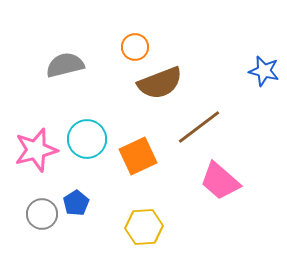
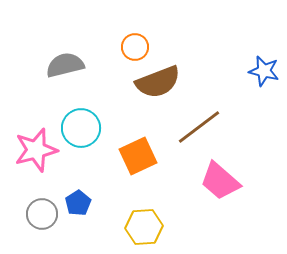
brown semicircle: moved 2 px left, 1 px up
cyan circle: moved 6 px left, 11 px up
blue pentagon: moved 2 px right
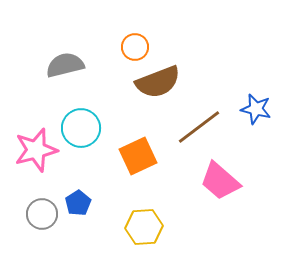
blue star: moved 8 px left, 38 px down
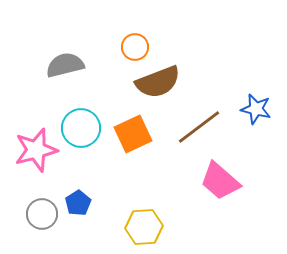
orange square: moved 5 px left, 22 px up
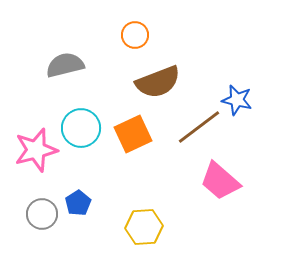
orange circle: moved 12 px up
blue star: moved 19 px left, 9 px up
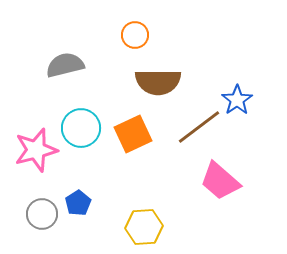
brown semicircle: rotated 21 degrees clockwise
blue star: rotated 24 degrees clockwise
